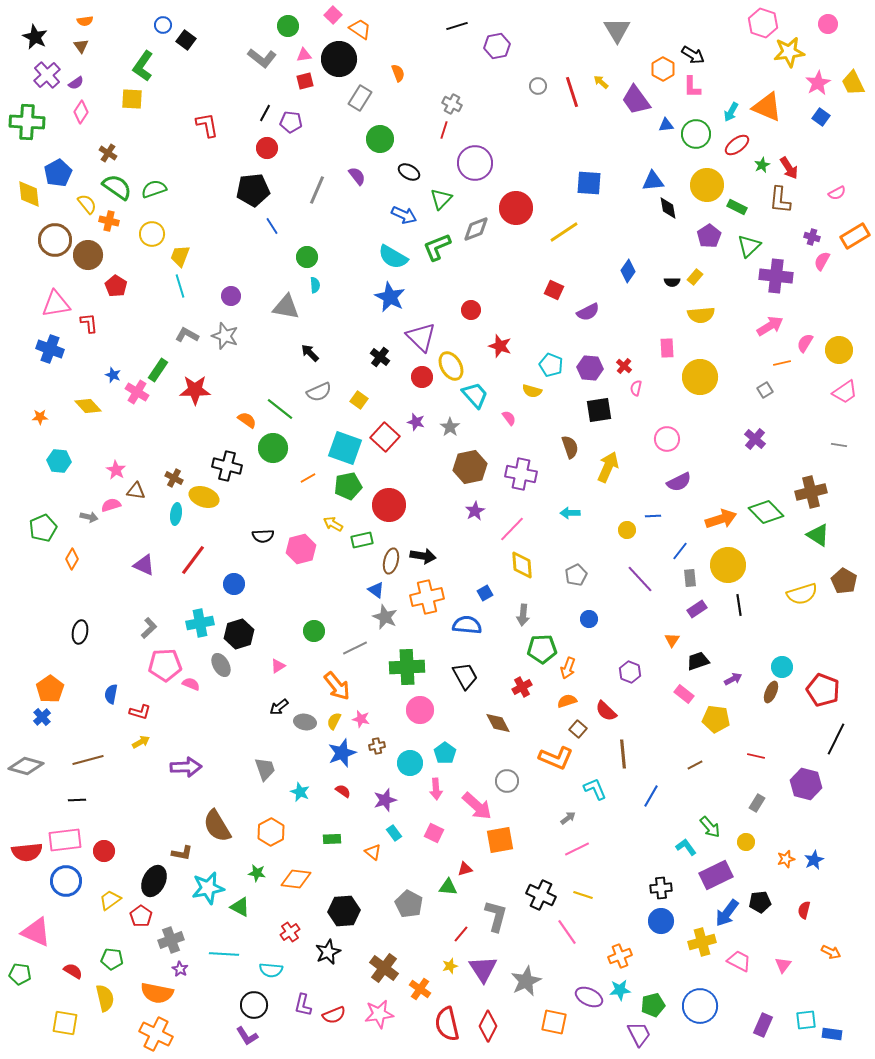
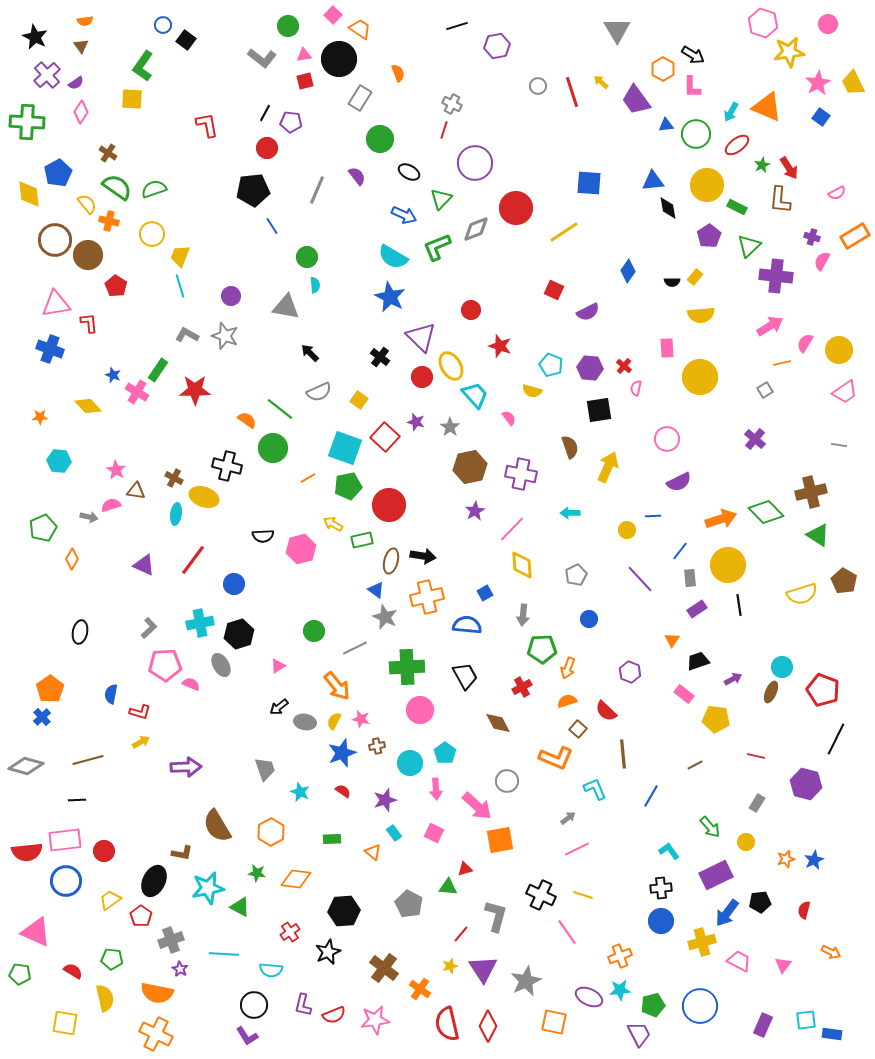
cyan L-shape at (686, 847): moved 17 px left, 4 px down
pink star at (379, 1014): moved 4 px left, 6 px down
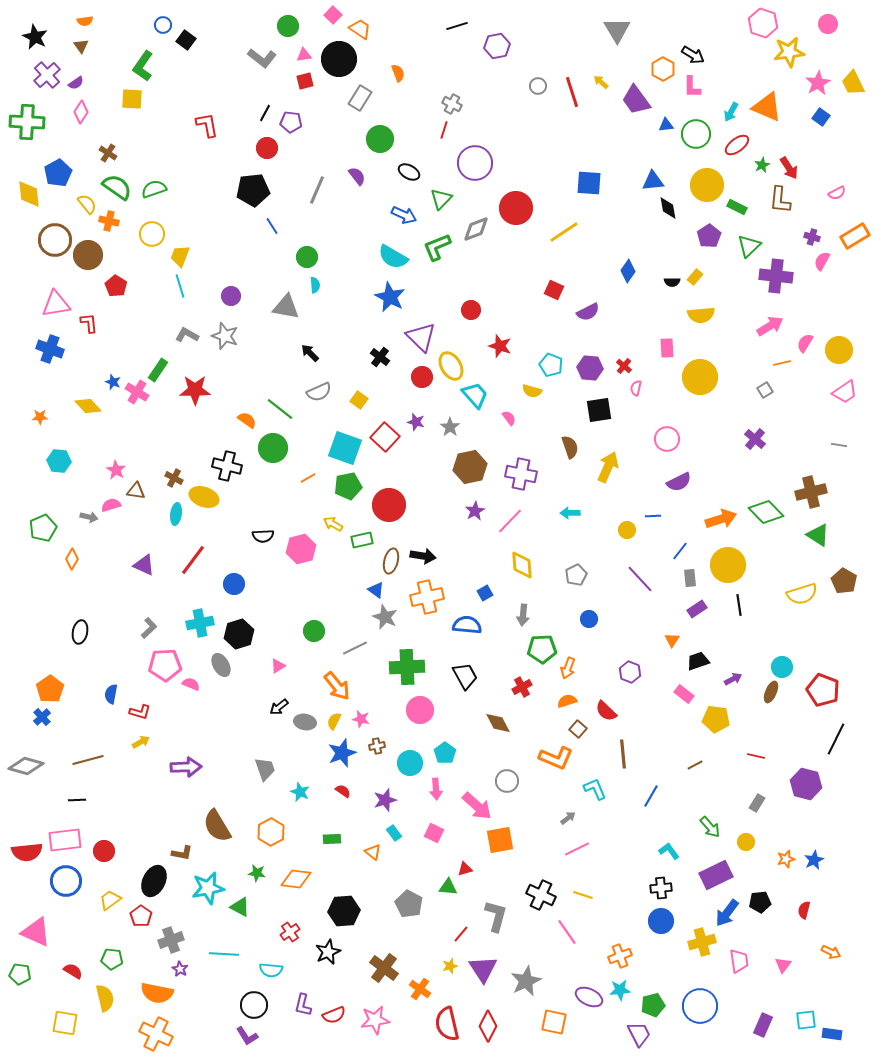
blue star at (113, 375): moved 7 px down
pink line at (512, 529): moved 2 px left, 8 px up
pink trapezoid at (739, 961): rotated 55 degrees clockwise
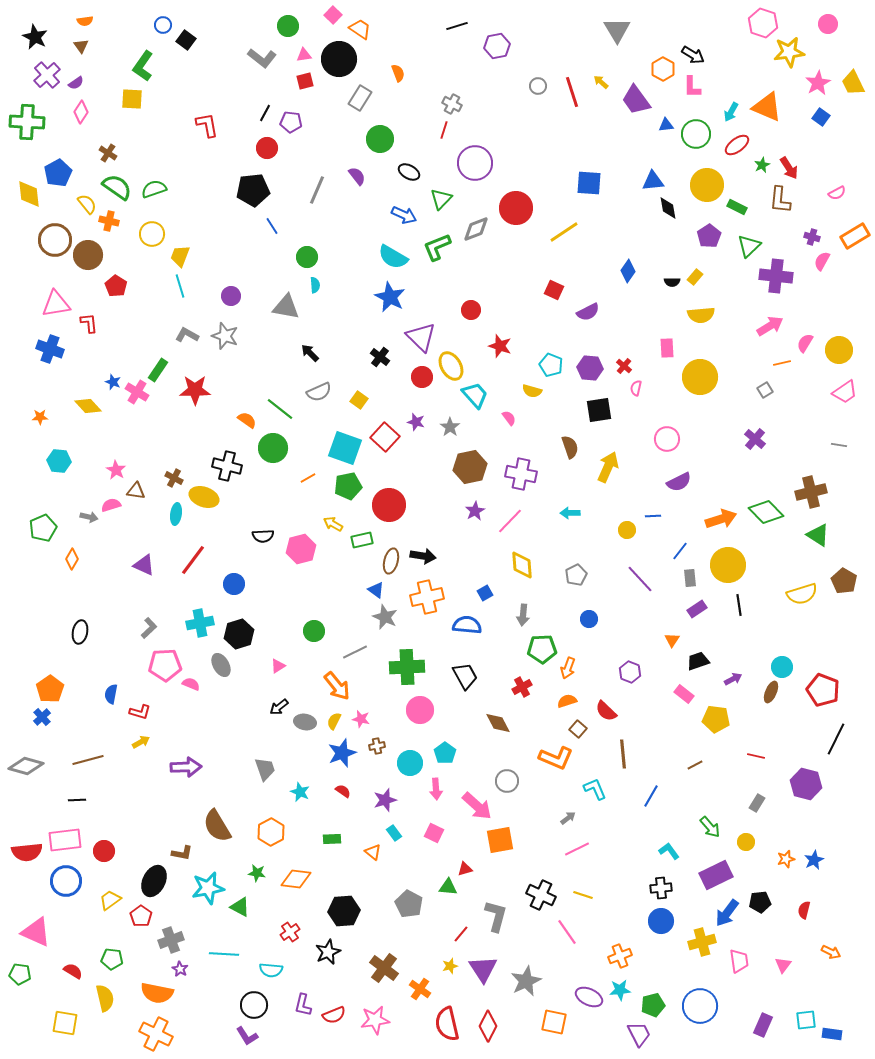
gray line at (355, 648): moved 4 px down
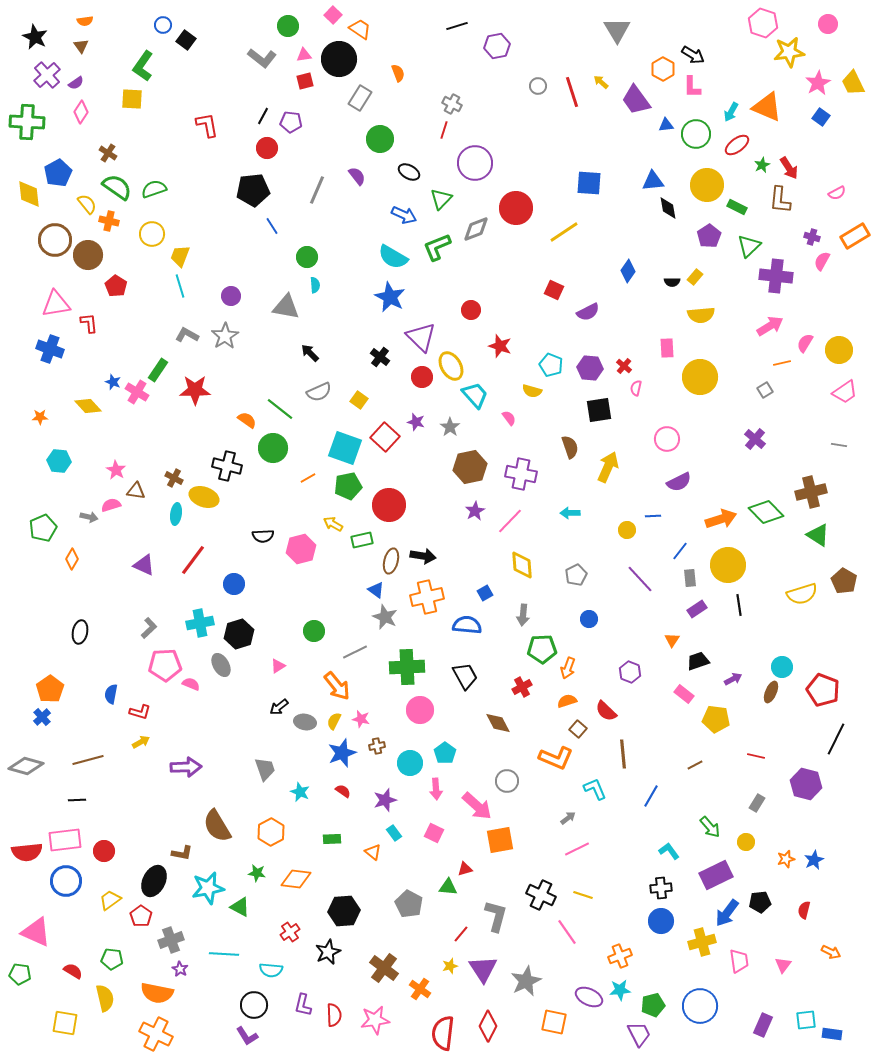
black line at (265, 113): moved 2 px left, 3 px down
gray star at (225, 336): rotated 20 degrees clockwise
red semicircle at (334, 1015): rotated 70 degrees counterclockwise
red semicircle at (447, 1024): moved 4 px left, 9 px down; rotated 20 degrees clockwise
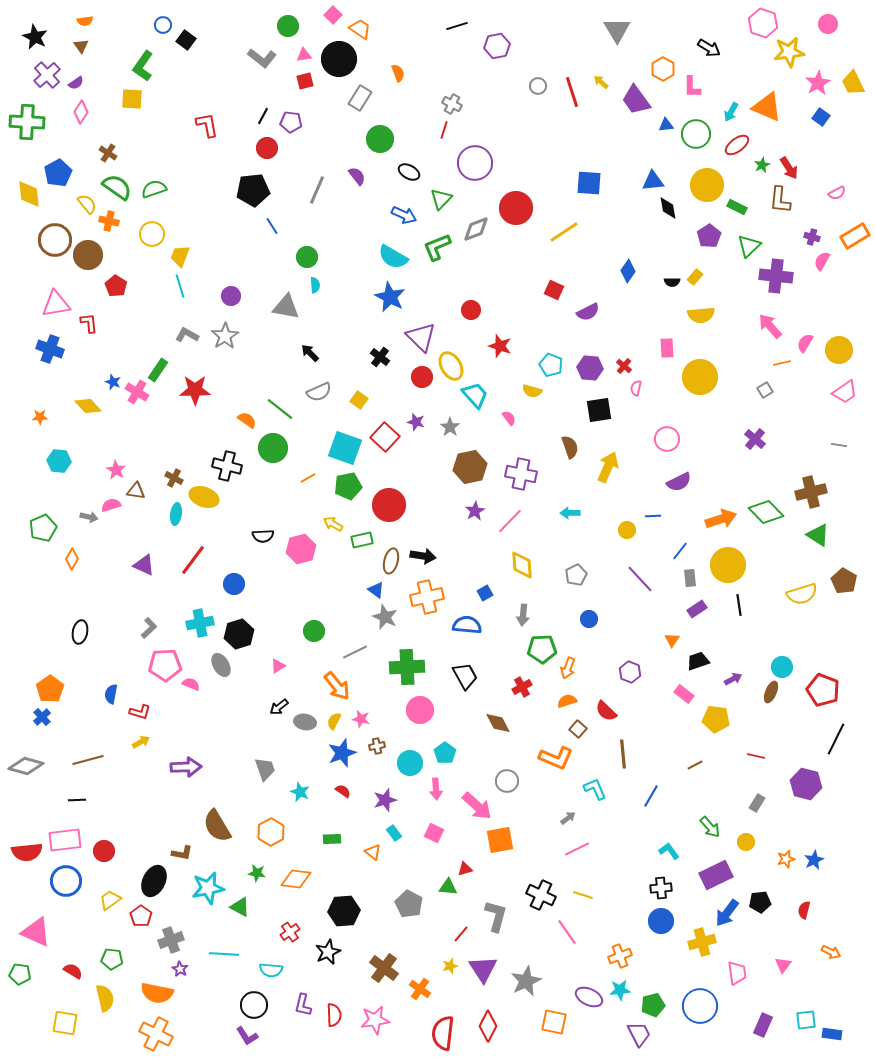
black arrow at (693, 55): moved 16 px right, 7 px up
pink arrow at (770, 326): rotated 100 degrees counterclockwise
pink trapezoid at (739, 961): moved 2 px left, 12 px down
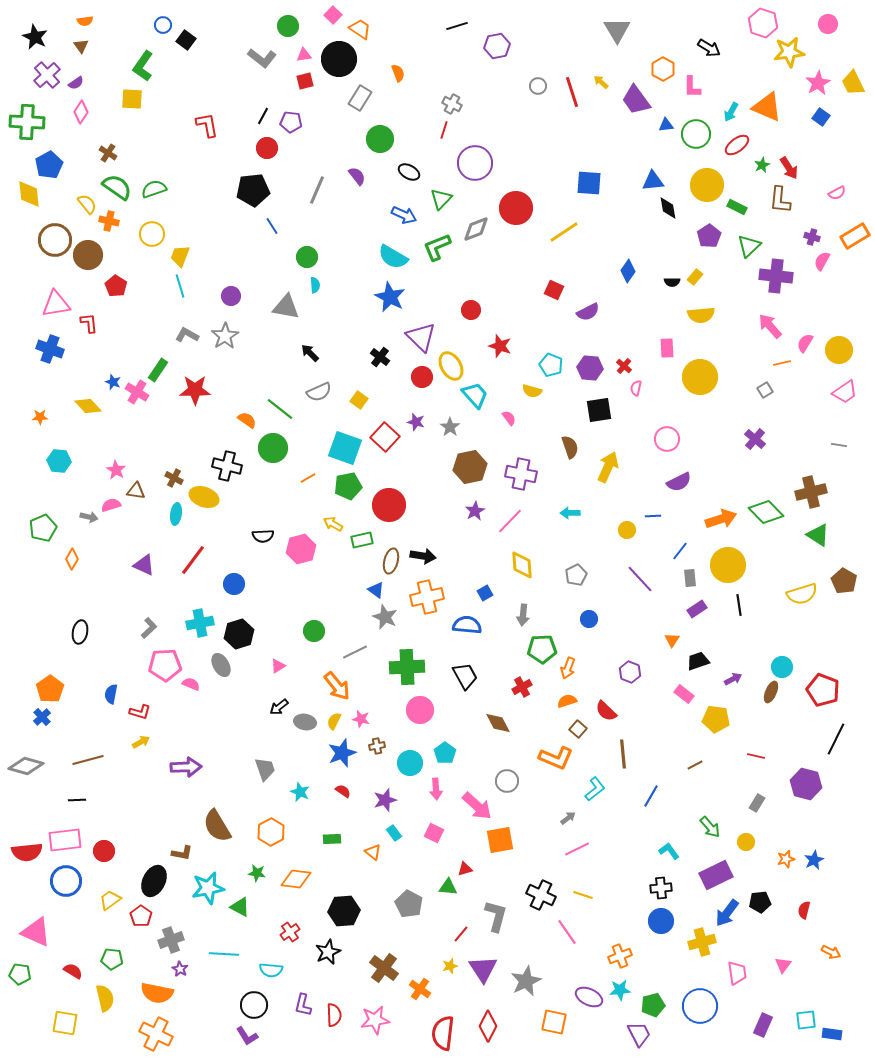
blue pentagon at (58, 173): moved 9 px left, 8 px up
cyan L-shape at (595, 789): rotated 75 degrees clockwise
